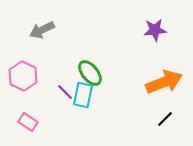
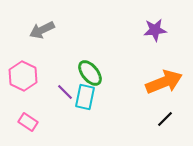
cyan rectangle: moved 2 px right, 2 px down
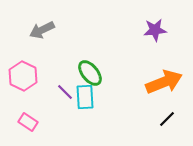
cyan rectangle: rotated 15 degrees counterclockwise
black line: moved 2 px right
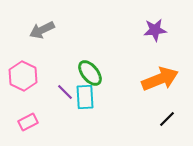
orange arrow: moved 4 px left, 3 px up
pink rectangle: rotated 60 degrees counterclockwise
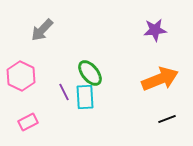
gray arrow: rotated 20 degrees counterclockwise
pink hexagon: moved 2 px left
purple line: moved 1 px left; rotated 18 degrees clockwise
black line: rotated 24 degrees clockwise
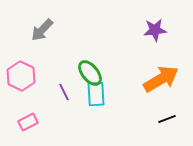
orange arrow: moved 1 px right; rotated 9 degrees counterclockwise
cyan rectangle: moved 11 px right, 3 px up
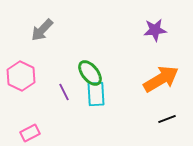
pink rectangle: moved 2 px right, 11 px down
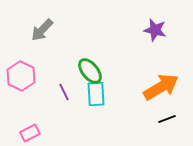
purple star: rotated 20 degrees clockwise
green ellipse: moved 2 px up
orange arrow: moved 8 px down
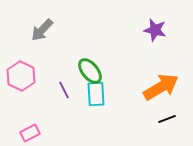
purple line: moved 2 px up
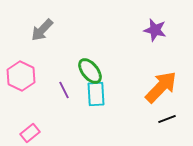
orange arrow: rotated 15 degrees counterclockwise
pink rectangle: rotated 12 degrees counterclockwise
